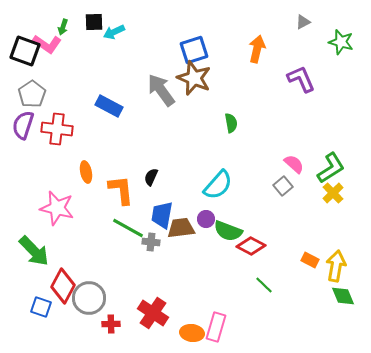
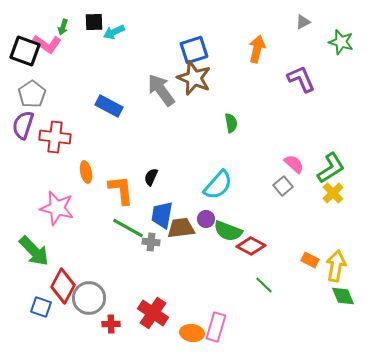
red cross at (57, 129): moved 2 px left, 8 px down
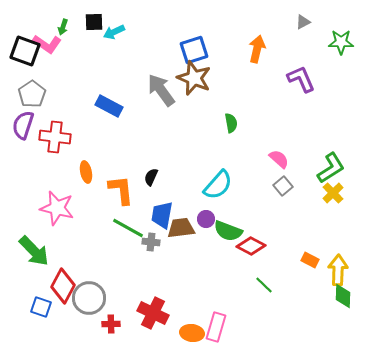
green star at (341, 42): rotated 15 degrees counterclockwise
pink semicircle at (294, 164): moved 15 px left, 5 px up
yellow arrow at (336, 266): moved 2 px right, 4 px down; rotated 8 degrees counterclockwise
green diamond at (343, 296): rotated 25 degrees clockwise
red cross at (153, 313): rotated 8 degrees counterclockwise
